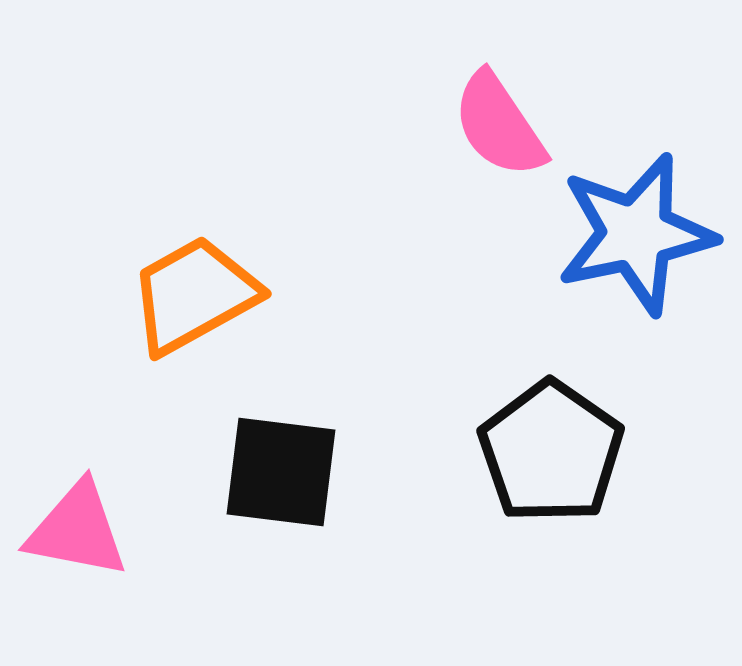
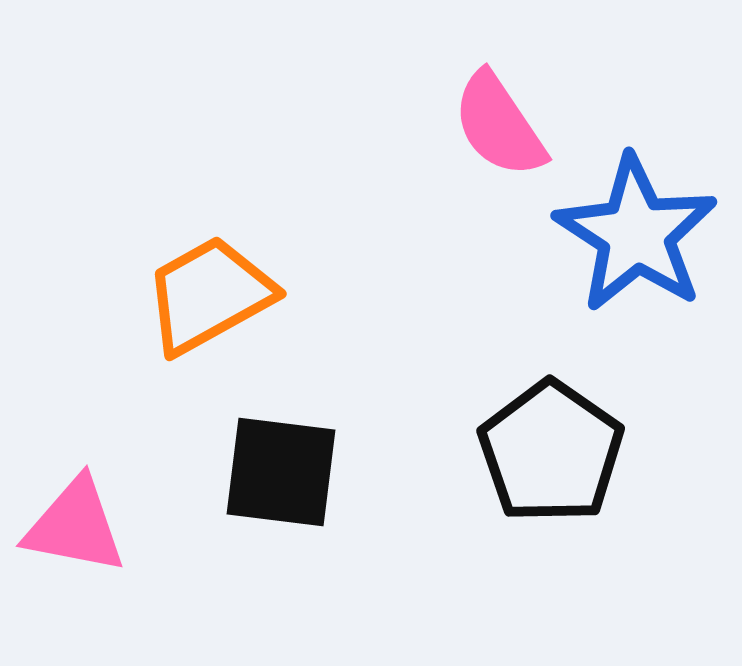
blue star: rotated 27 degrees counterclockwise
orange trapezoid: moved 15 px right
pink triangle: moved 2 px left, 4 px up
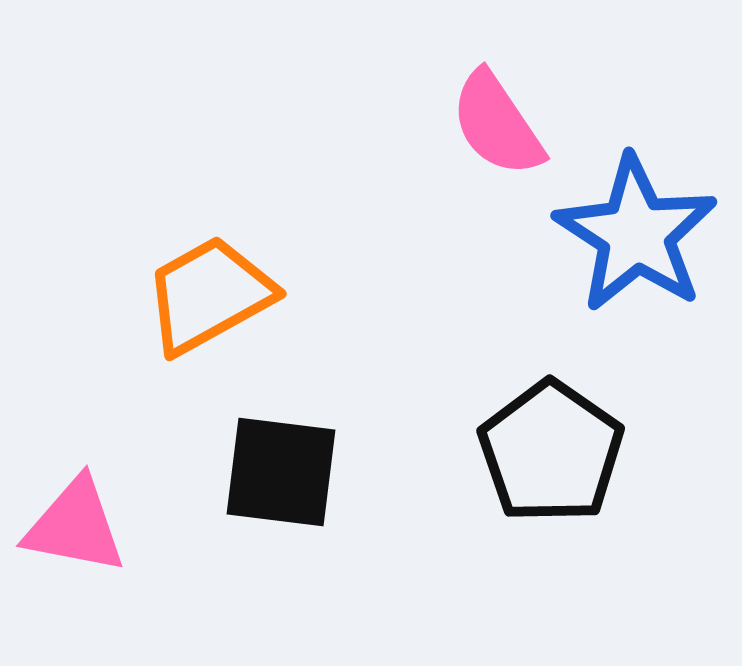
pink semicircle: moved 2 px left, 1 px up
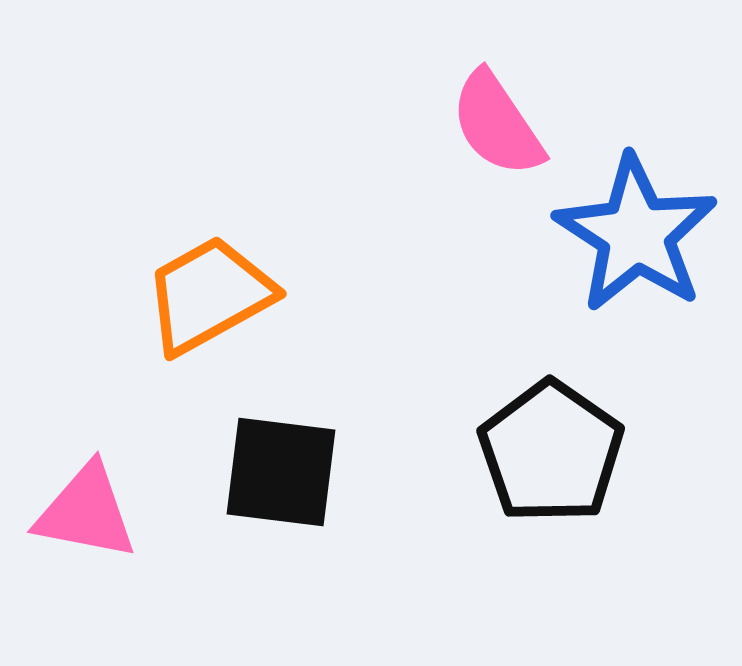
pink triangle: moved 11 px right, 14 px up
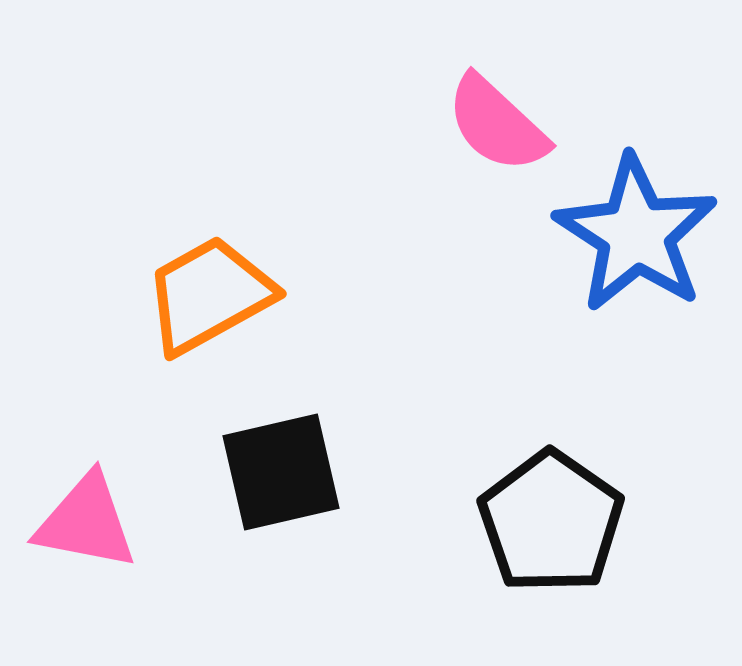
pink semicircle: rotated 13 degrees counterclockwise
black pentagon: moved 70 px down
black square: rotated 20 degrees counterclockwise
pink triangle: moved 10 px down
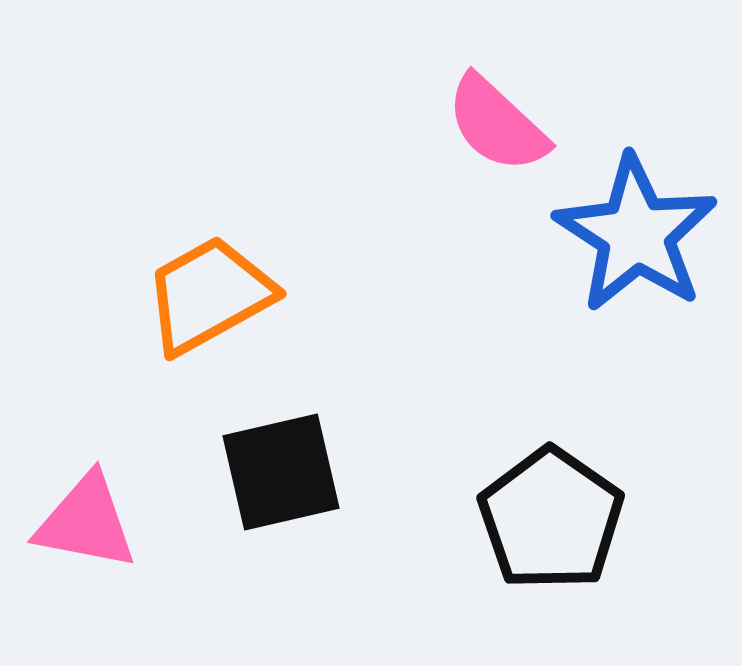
black pentagon: moved 3 px up
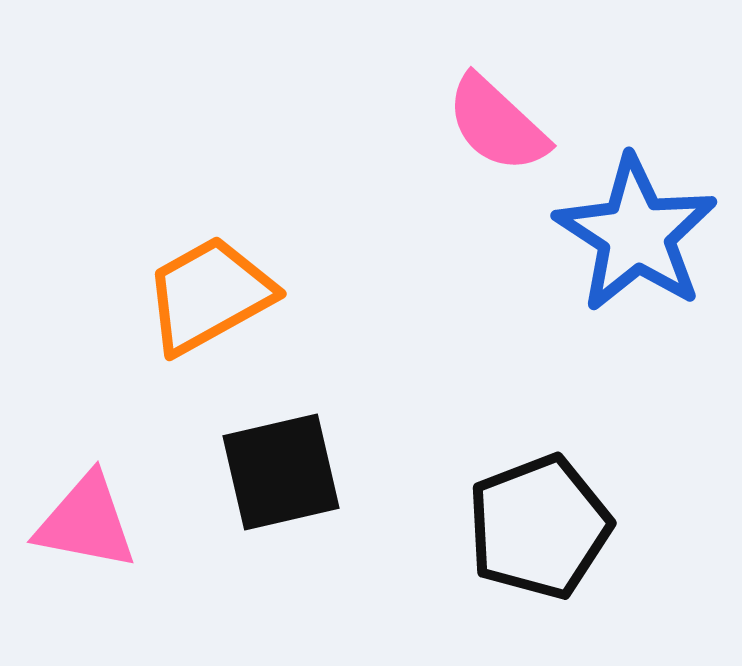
black pentagon: moved 12 px left, 8 px down; rotated 16 degrees clockwise
